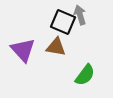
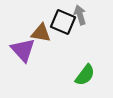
brown triangle: moved 15 px left, 14 px up
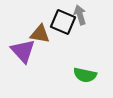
brown triangle: moved 1 px left, 1 px down
purple triangle: moved 1 px down
green semicircle: rotated 65 degrees clockwise
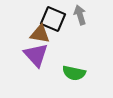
black square: moved 10 px left, 3 px up
purple triangle: moved 13 px right, 4 px down
green semicircle: moved 11 px left, 2 px up
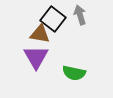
black square: rotated 15 degrees clockwise
purple triangle: moved 2 px down; rotated 12 degrees clockwise
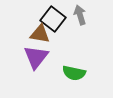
purple triangle: rotated 8 degrees clockwise
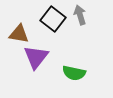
brown triangle: moved 21 px left
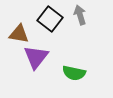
black square: moved 3 px left
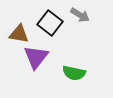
gray arrow: rotated 138 degrees clockwise
black square: moved 4 px down
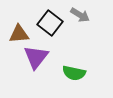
brown triangle: rotated 15 degrees counterclockwise
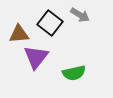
green semicircle: rotated 25 degrees counterclockwise
